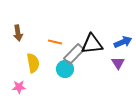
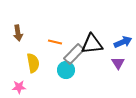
cyan circle: moved 1 px right, 1 px down
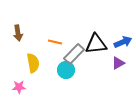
black triangle: moved 4 px right
purple triangle: rotated 32 degrees clockwise
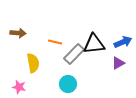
brown arrow: rotated 77 degrees counterclockwise
black triangle: moved 2 px left
cyan circle: moved 2 px right, 14 px down
pink star: rotated 16 degrees clockwise
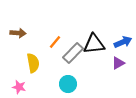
orange line: rotated 64 degrees counterclockwise
gray rectangle: moved 1 px left, 1 px up
